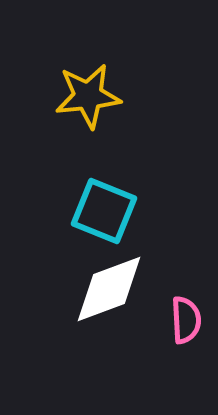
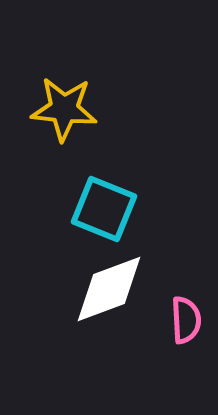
yellow star: moved 24 px left, 13 px down; rotated 12 degrees clockwise
cyan square: moved 2 px up
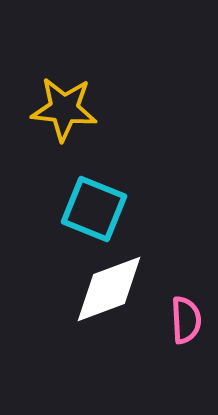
cyan square: moved 10 px left
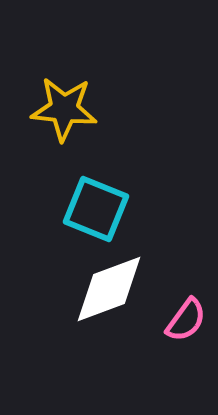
cyan square: moved 2 px right
pink semicircle: rotated 39 degrees clockwise
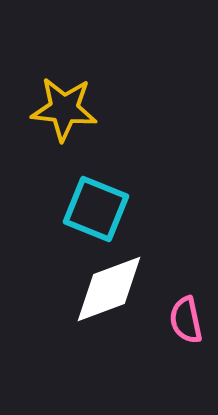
pink semicircle: rotated 132 degrees clockwise
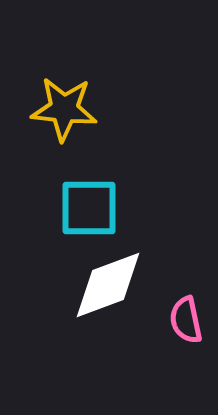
cyan square: moved 7 px left, 1 px up; rotated 22 degrees counterclockwise
white diamond: moved 1 px left, 4 px up
